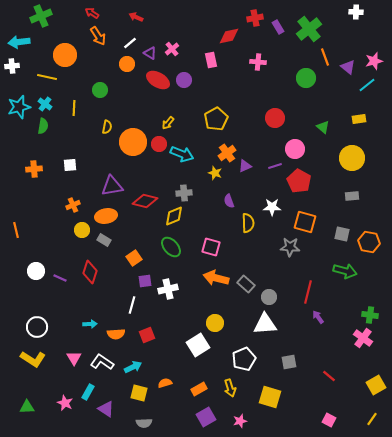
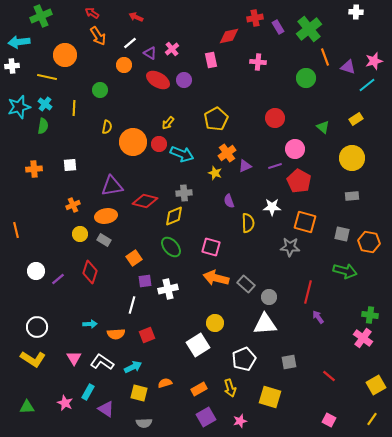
orange circle at (127, 64): moved 3 px left, 1 px down
purple triangle at (348, 67): rotated 21 degrees counterclockwise
yellow rectangle at (359, 119): moved 3 px left; rotated 24 degrees counterclockwise
yellow circle at (82, 230): moved 2 px left, 4 px down
purple line at (60, 278): moved 2 px left, 1 px down; rotated 64 degrees counterclockwise
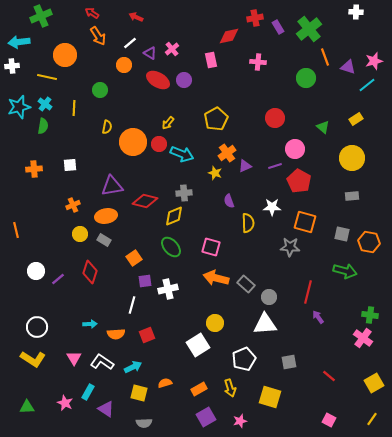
yellow square at (376, 385): moved 2 px left, 2 px up
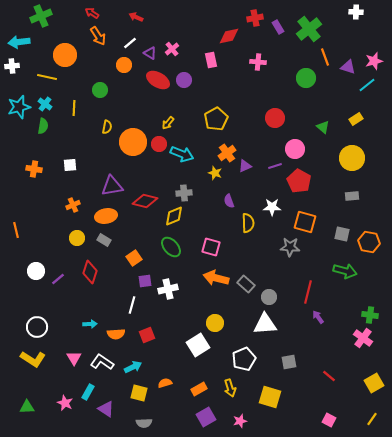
orange cross at (34, 169): rotated 14 degrees clockwise
yellow circle at (80, 234): moved 3 px left, 4 px down
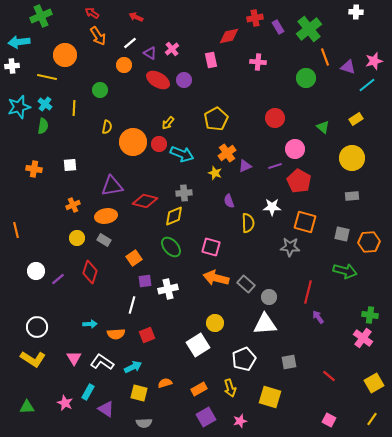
orange hexagon at (369, 242): rotated 15 degrees counterclockwise
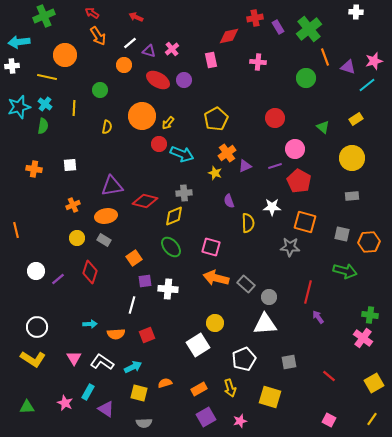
green cross at (41, 16): moved 3 px right
purple triangle at (150, 53): moved 1 px left, 2 px up; rotated 16 degrees counterclockwise
orange circle at (133, 142): moved 9 px right, 26 px up
white cross at (168, 289): rotated 18 degrees clockwise
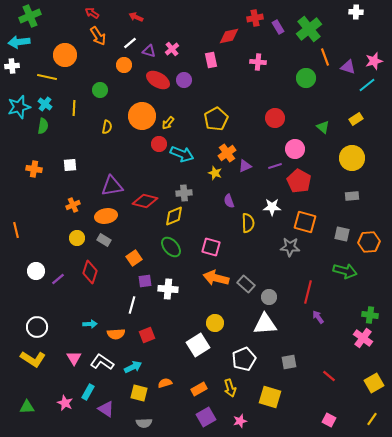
green cross at (44, 16): moved 14 px left
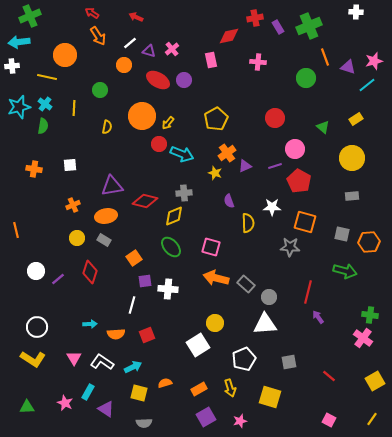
green cross at (309, 29): moved 3 px up; rotated 15 degrees clockwise
yellow square at (374, 383): moved 1 px right, 2 px up
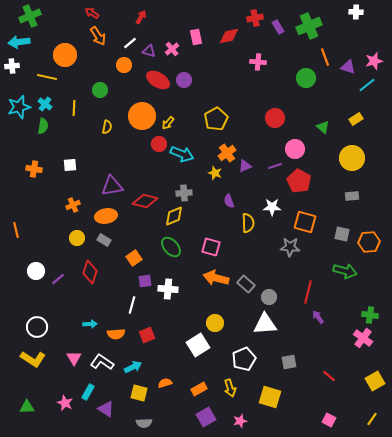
red arrow at (136, 17): moved 5 px right; rotated 96 degrees clockwise
pink rectangle at (211, 60): moved 15 px left, 23 px up
